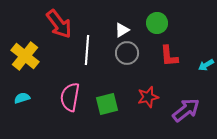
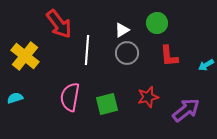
cyan semicircle: moved 7 px left
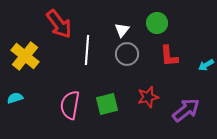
white triangle: rotated 21 degrees counterclockwise
gray circle: moved 1 px down
pink semicircle: moved 8 px down
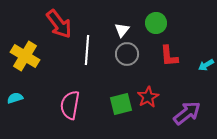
green circle: moved 1 px left
yellow cross: rotated 8 degrees counterclockwise
red star: rotated 15 degrees counterclockwise
green square: moved 14 px right
purple arrow: moved 1 px right, 3 px down
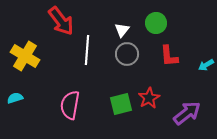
red arrow: moved 2 px right, 3 px up
red star: moved 1 px right, 1 px down
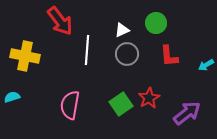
red arrow: moved 1 px left
white triangle: rotated 28 degrees clockwise
yellow cross: rotated 20 degrees counterclockwise
cyan semicircle: moved 3 px left, 1 px up
green square: rotated 20 degrees counterclockwise
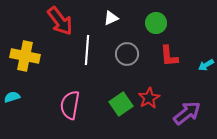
white triangle: moved 11 px left, 12 px up
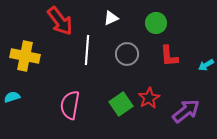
purple arrow: moved 1 px left, 2 px up
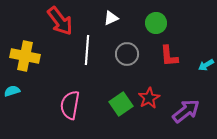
cyan semicircle: moved 6 px up
